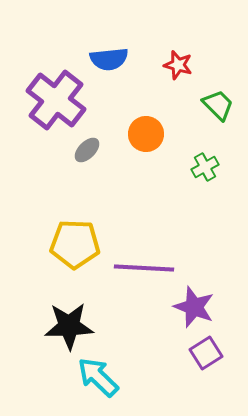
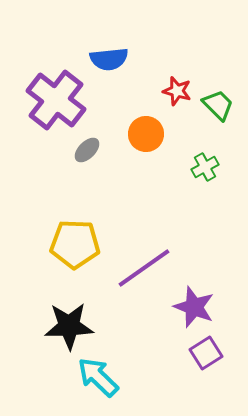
red star: moved 1 px left, 26 px down
purple line: rotated 38 degrees counterclockwise
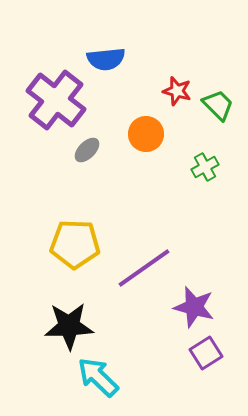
blue semicircle: moved 3 px left
purple star: rotated 6 degrees counterclockwise
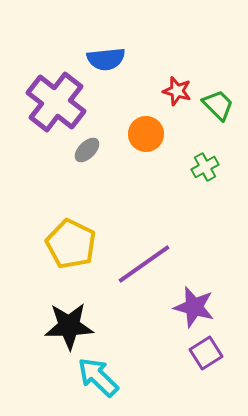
purple cross: moved 2 px down
yellow pentagon: moved 4 px left; rotated 24 degrees clockwise
purple line: moved 4 px up
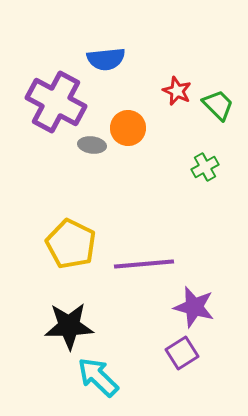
red star: rotated 8 degrees clockwise
purple cross: rotated 10 degrees counterclockwise
orange circle: moved 18 px left, 6 px up
gray ellipse: moved 5 px right, 5 px up; rotated 52 degrees clockwise
purple line: rotated 30 degrees clockwise
purple square: moved 24 px left
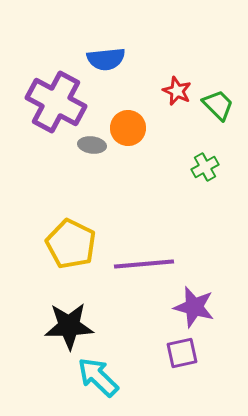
purple square: rotated 20 degrees clockwise
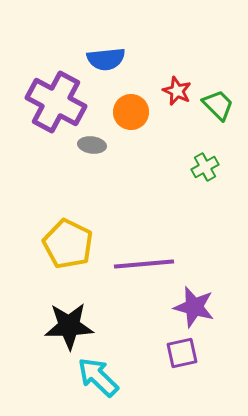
orange circle: moved 3 px right, 16 px up
yellow pentagon: moved 3 px left
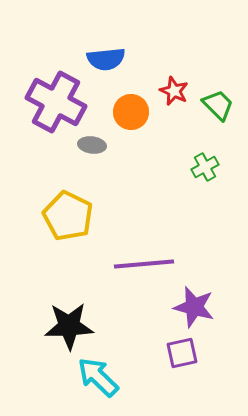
red star: moved 3 px left
yellow pentagon: moved 28 px up
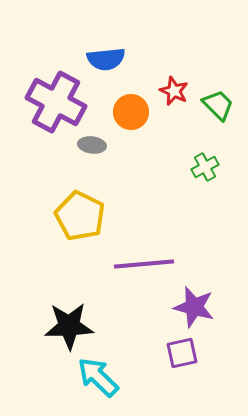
yellow pentagon: moved 12 px right
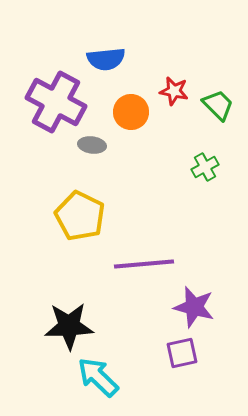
red star: rotated 12 degrees counterclockwise
